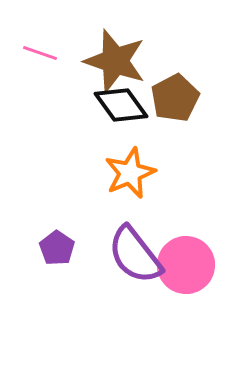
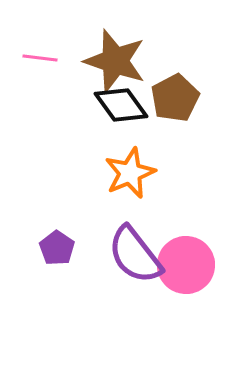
pink line: moved 5 px down; rotated 12 degrees counterclockwise
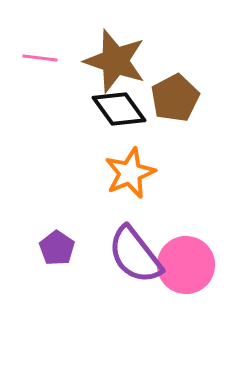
black diamond: moved 2 px left, 4 px down
